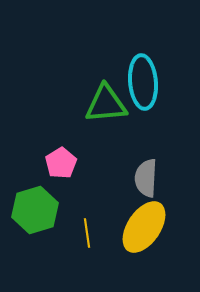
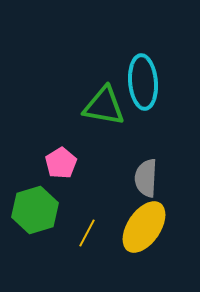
green triangle: moved 2 px left, 2 px down; rotated 15 degrees clockwise
yellow line: rotated 36 degrees clockwise
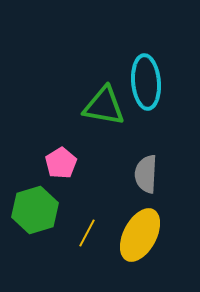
cyan ellipse: moved 3 px right
gray semicircle: moved 4 px up
yellow ellipse: moved 4 px left, 8 px down; rotated 6 degrees counterclockwise
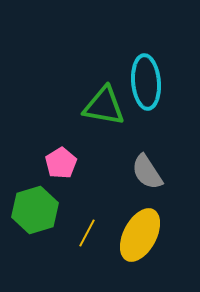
gray semicircle: moved 1 px right, 2 px up; rotated 36 degrees counterclockwise
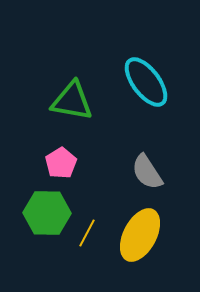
cyan ellipse: rotated 32 degrees counterclockwise
green triangle: moved 32 px left, 5 px up
green hexagon: moved 12 px right, 3 px down; rotated 18 degrees clockwise
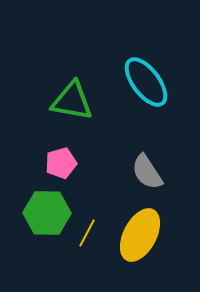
pink pentagon: rotated 16 degrees clockwise
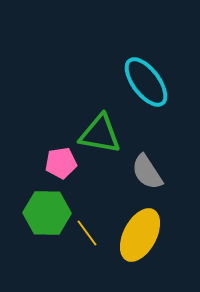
green triangle: moved 28 px right, 33 px down
pink pentagon: rotated 8 degrees clockwise
yellow line: rotated 64 degrees counterclockwise
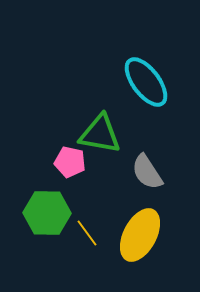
pink pentagon: moved 9 px right, 1 px up; rotated 20 degrees clockwise
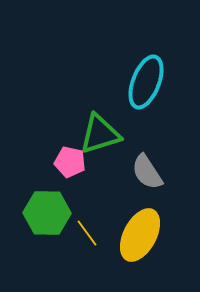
cyan ellipse: rotated 58 degrees clockwise
green triangle: rotated 27 degrees counterclockwise
